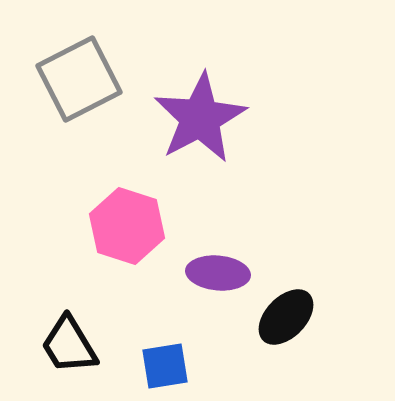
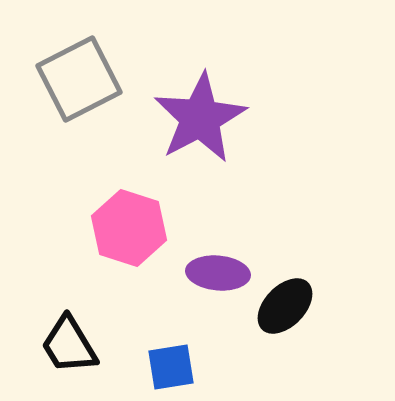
pink hexagon: moved 2 px right, 2 px down
black ellipse: moved 1 px left, 11 px up
blue square: moved 6 px right, 1 px down
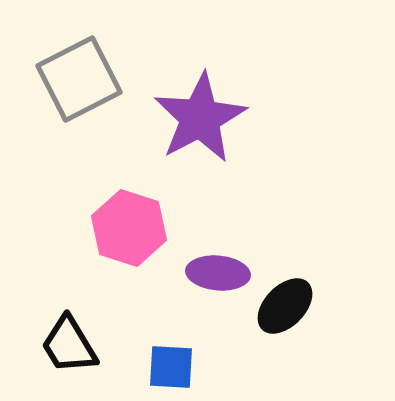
blue square: rotated 12 degrees clockwise
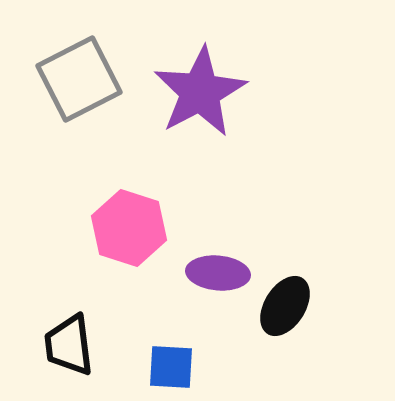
purple star: moved 26 px up
black ellipse: rotated 12 degrees counterclockwise
black trapezoid: rotated 24 degrees clockwise
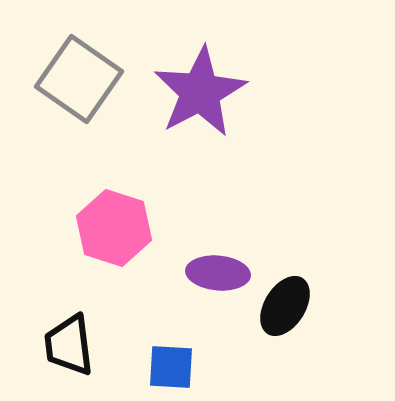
gray square: rotated 28 degrees counterclockwise
pink hexagon: moved 15 px left
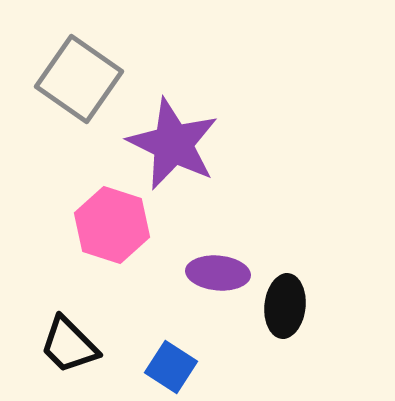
purple star: moved 27 px left, 52 px down; rotated 18 degrees counterclockwise
pink hexagon: moved 2 px left, 3 px up
black ellipse: rotated 26 degrees counterclockwise
black trapezoid: rotated 38 degrees counterclockwise
blue square: rotated 30 degrees clockwise
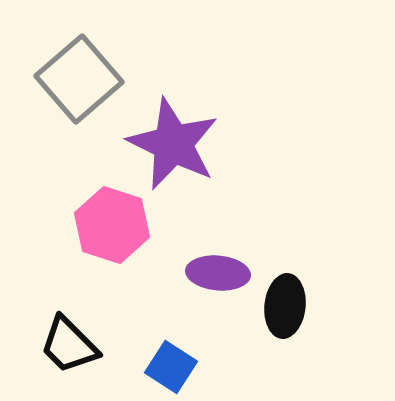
gray square: rotated 14 degrees clockwise
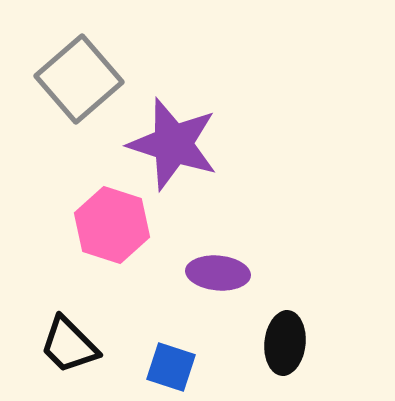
purple star: rotated 8 degrees counterclockwise
black ellipse: moved 37 px down
blue square: rotated 15 degrees counterclockwise
